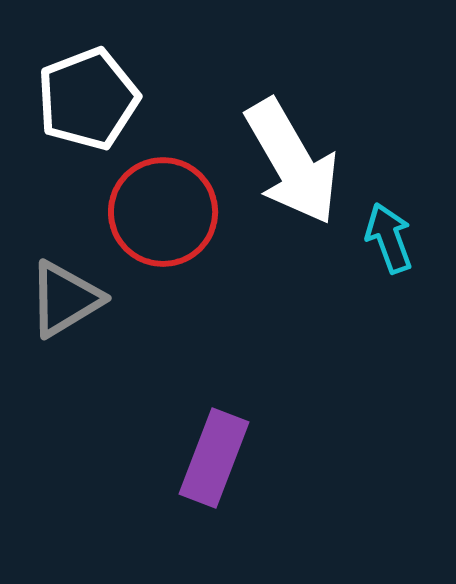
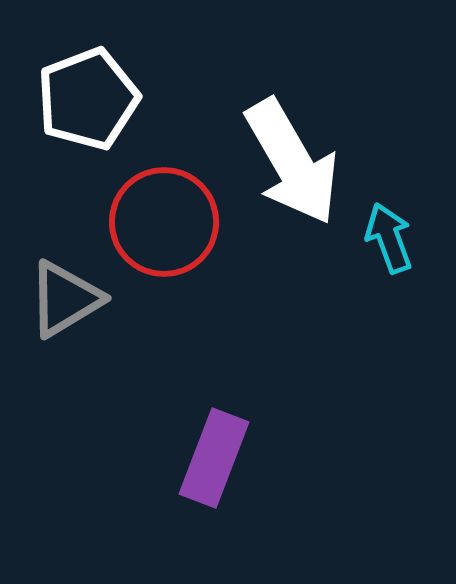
red circle: moved 1 px right, 10 px down
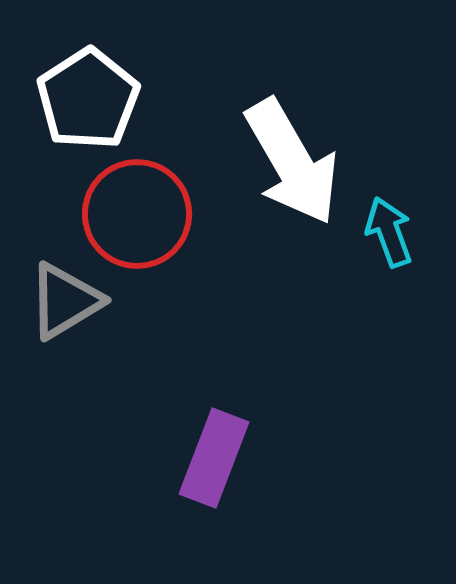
white pentagon: rotated 12 degrees counterclockwise
red circle: moved 27 px left, 8 px up
cyan arrow: moved 6 px up
gray triangle: moved 2 px down
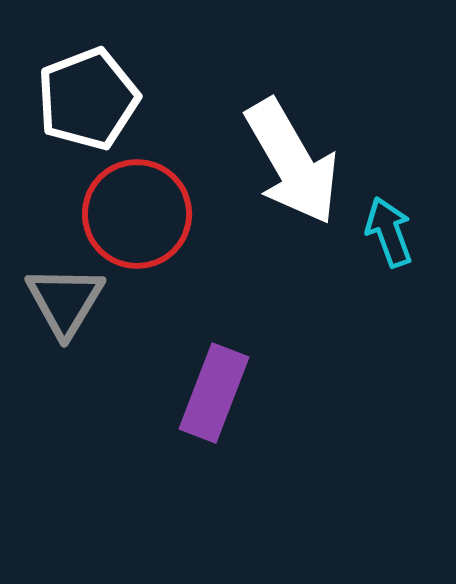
white pentagon: rotated 12 degrees clockwise
gray triangle: rotated 28 degrees counterclockwise
purple rectangle: moved 65 px up
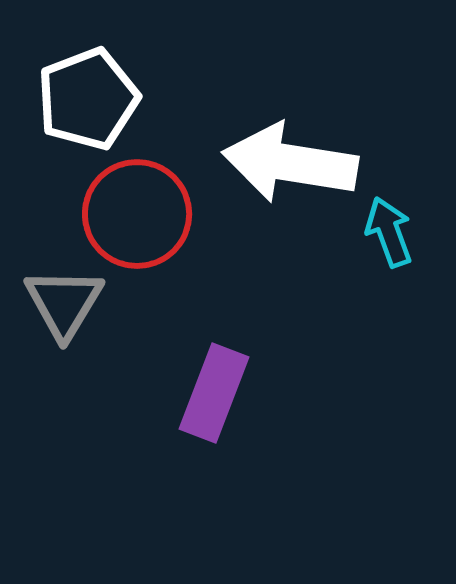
white arrow: moved 2 px left, 1 px down; rotated 129 degrees clockwise
gray triangle: moved 1 px left, 2 px down
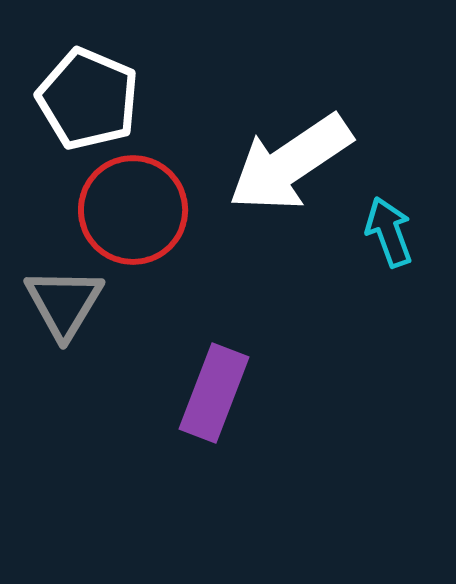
white pentagon: rotated 28 degrees counterclockwise
white arrow: rotated 43 degrees counterclockwise
red circle: moved 4 px left, 4 px up
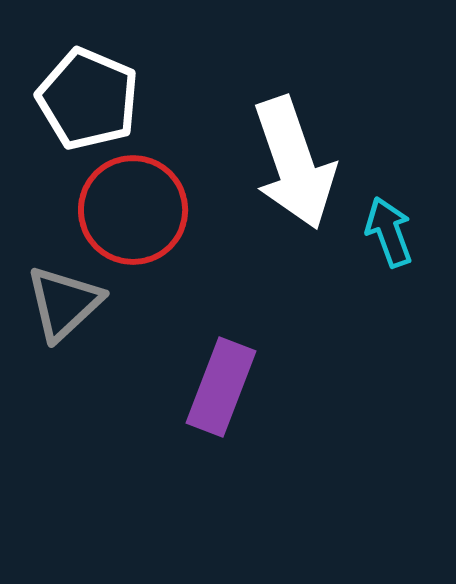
white arrow: moved 4 px right; rotated 75 degrees counterclockwise
gray triangle: rotated 16 degrees clockwise
purple rectangle: moved 7 px right, 6 px up
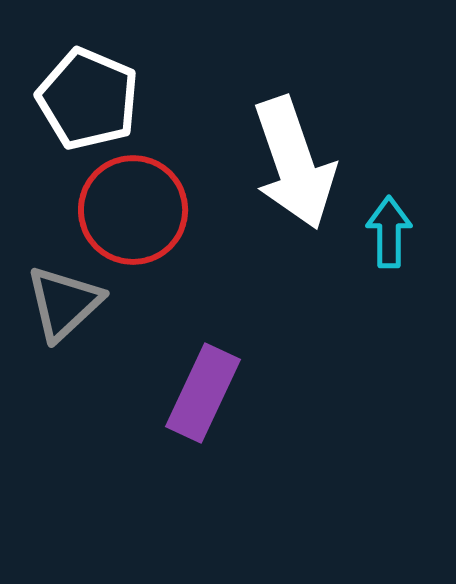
cyan arrow: rotated 20 degrees clockwise
purple rectangle: moved 18 px left, 6 px down; rotated 4 degrees clockwise
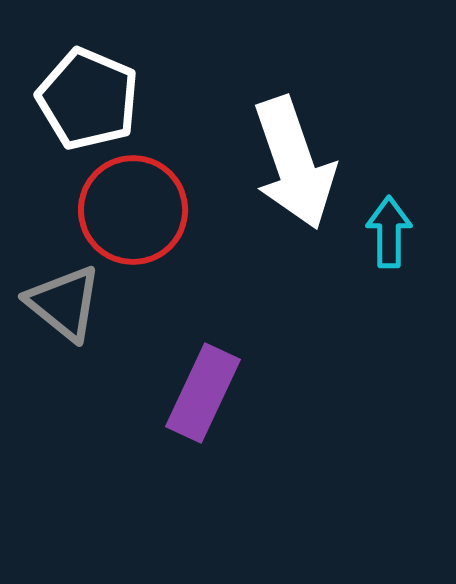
gray triangle: rotated 38 degrees counterclockwise
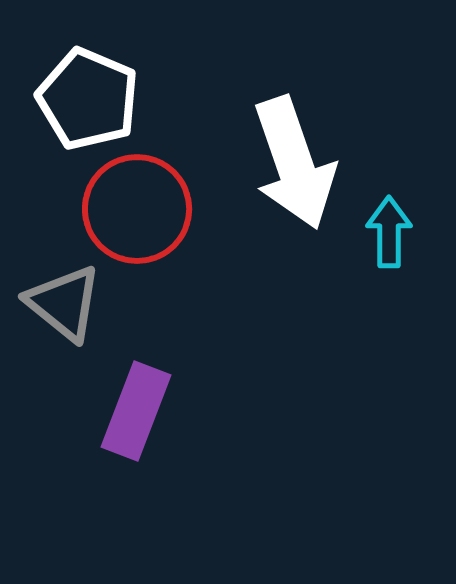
red circle: moved 4 px right, 1 px up
purple rectangle: moved 67 px left, 18 px down; rotated 4 degrees counterclockwise
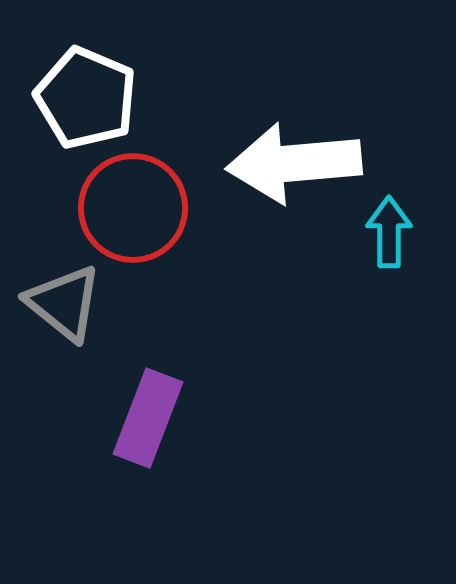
white pentagon: moved 2 px left, 1 px up
white arrow: rotated 104 degrees clockwise
red circle: moved 4 px left, 1 px up
purple rectangle: moved 12 px right, 7 px down
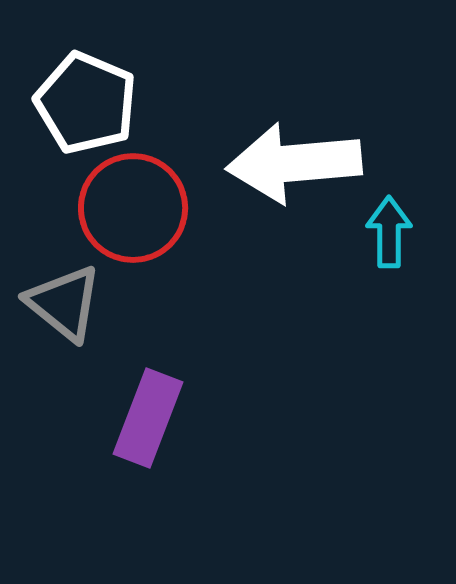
white pentagon: moved 5 px down
